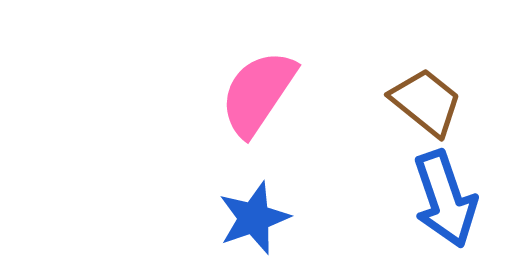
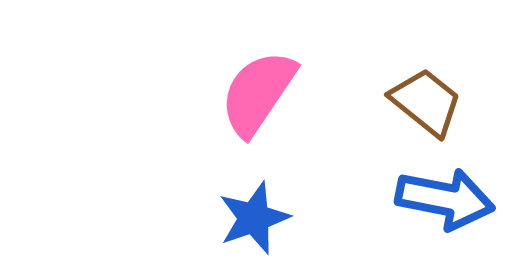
blue arrow: rotated 60 degrees counterclockwise
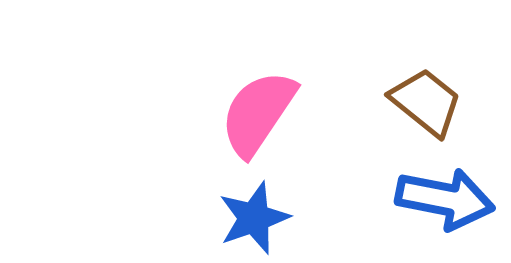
pink semicircle: moved 20 px down
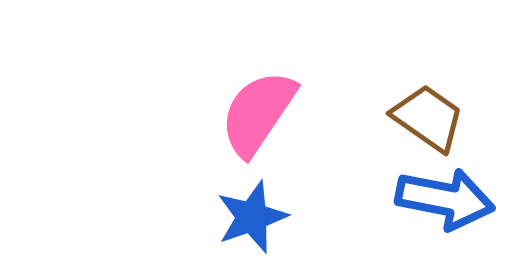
brown trapezoid: moved 2 px right, 16 px down; rotated 4 degrees counterclockwise
blue star: moved 2 px left, 1 px up
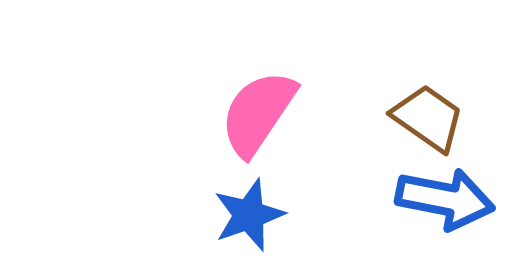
blue star: moved 3 px left, 2 px up
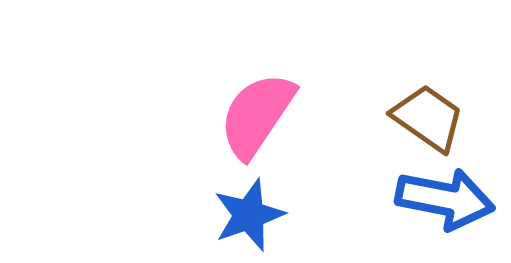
pink semicircle: moved 1 px left, 2 px down
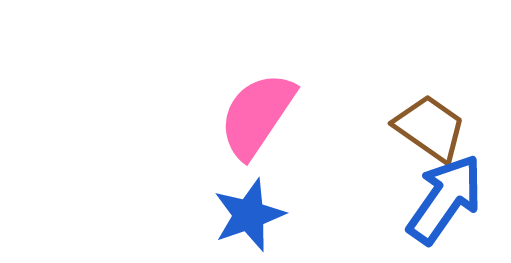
brown trapezoid: moved 2 px right, 10 px down
blue arrow: rotated 66 degrees counterclockwise
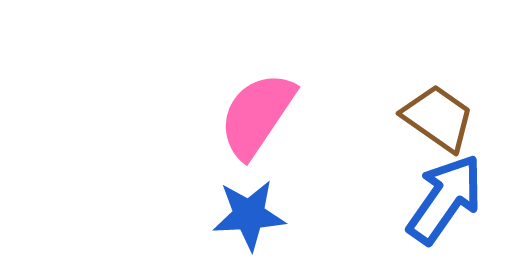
brown trapezoid: moved 8 px right, 10 px up
blue star: rotated 16 degrees clockwise
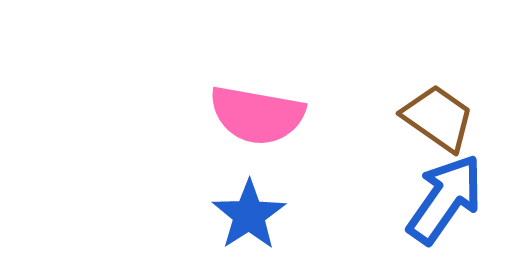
pink semicircle: rotated 114 degrees counterclockwise
blue star: rotated 30 degrees counterclockwise
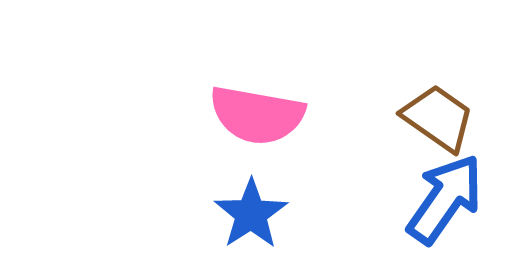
blue star: moved 2 px right, 1 px up
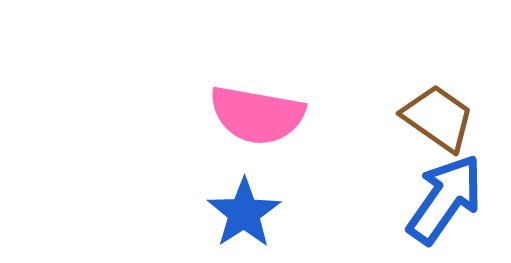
blue star: moved 7 px left, 1 px up
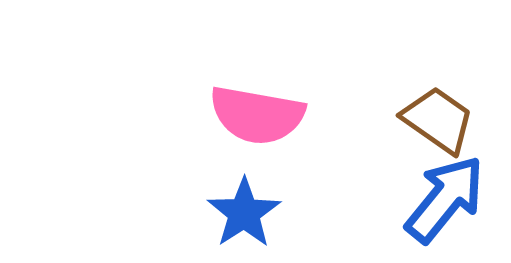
brown trapezoid: moved 2 px down
blue arrow: rotated 4 degrees clockwise
